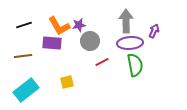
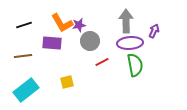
orange L-shape: moved 3 px right, 3 px up
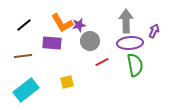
black line: rotated 21 degrees counterclockwise
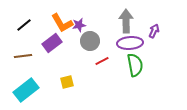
purple rectangle: rotated 42 degrees counterclockwise
red line: moved 1 px up
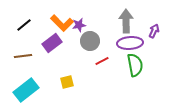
orange L-shape: rotated 15 degrees counterclockwise
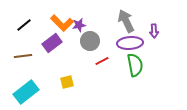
gray arrow: rotated 25 degrees counterclockwise
purple arrow: rotated 152 degrees clockwise
cyan rectangle: moved 2 px down
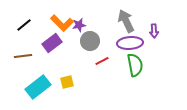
cyan rectangle: moved 12 px right, 5 px up
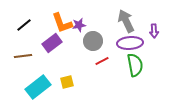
orange L-shape: rotated 25 degrees clockwise
gray circle: moved 3 px right
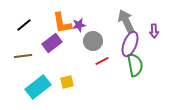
orange L-shape: rotated 10 degrees clockwise
purple ellipse: moved 1 px down; rotated 65 degrees counterclockwise
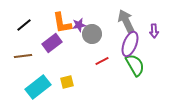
gray circle: moved 1 px left, 7 px up
green semicircle: rotated 20 degrees counterclockwise
